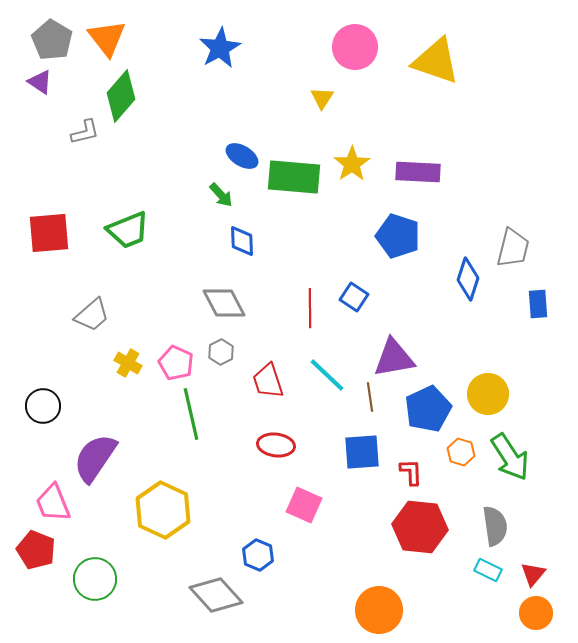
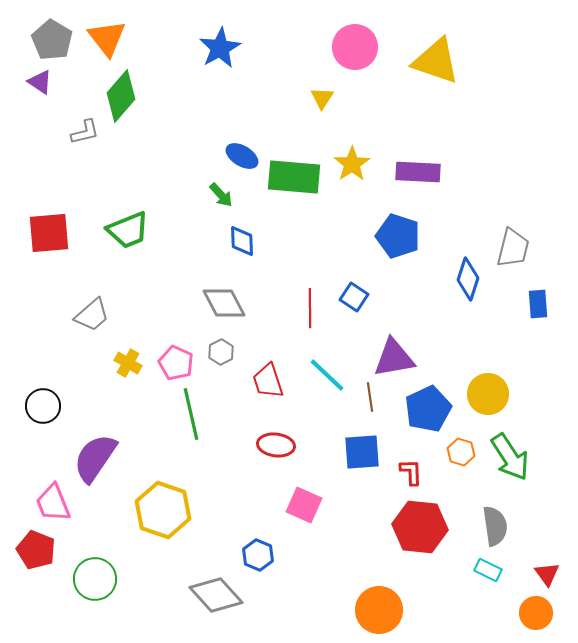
yellow hexagon at (163, 510): rotated 6 degrees counterclockwise
red triangle at (533, 574): moved 14 px right; rotated 16 degrees counterclockwise
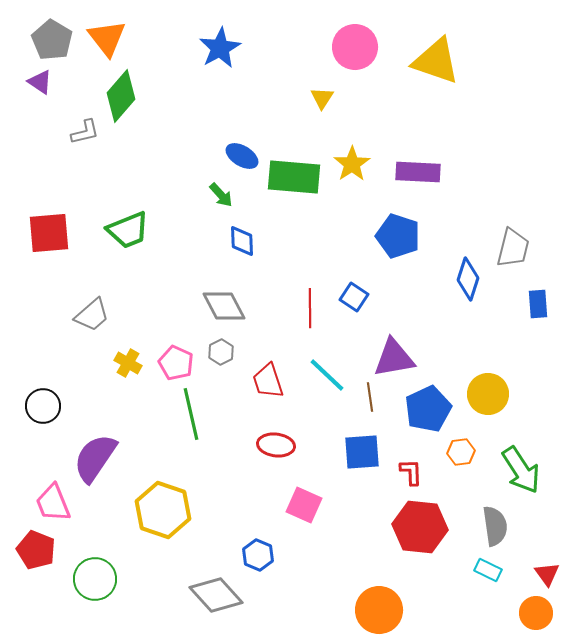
gray diamond at (224, 303): moved 3 px down
orange hexagon at (461, 452): rotated 24 degrees counterclockwise
green arrow at (510, 457): moved 11 px right, 13 px down
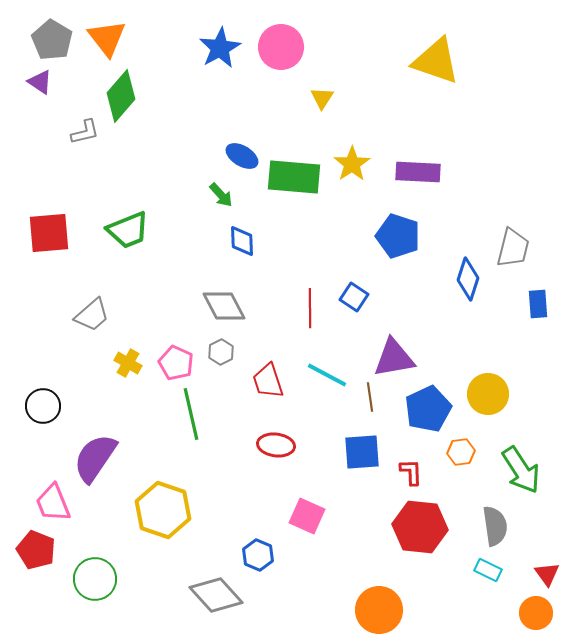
pink circle at (355, 47): moved 74 px left
cyan line at (327, 375): rotated 15 degrees counterclockwise
pink square at (304, 505): moved 3 px right, 11 px down
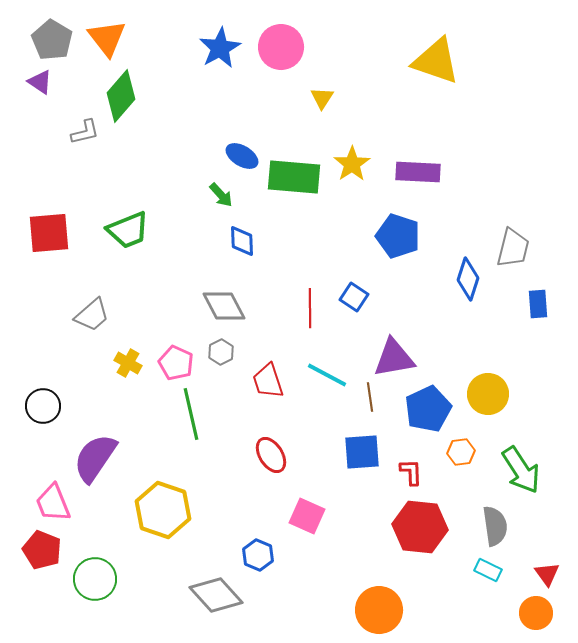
red ellipse at (276, 445): moved 5 px left, 10 px down; rotated 51 degrees clockwise
red pentagon at (36, 550): moved 6 px right
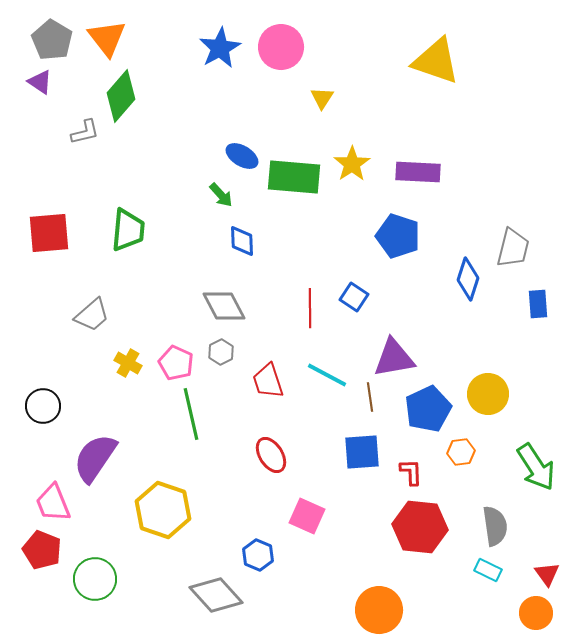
green trapezoid at (128, 230): rotated 63 degrees counterclockwise
green arrow at (521, 470): moved 15 px right, 3 px up
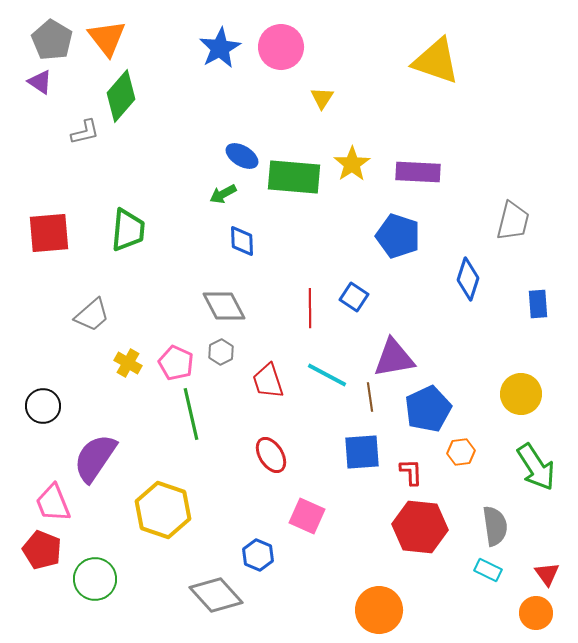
green arrow at (221, 195): moved 2 px right, 1 px up; rotated 104 degrees clockwise
gray trapezoid at (513, 248): moved 27 px up
yellow circle at (488, 394): moved 33 px right
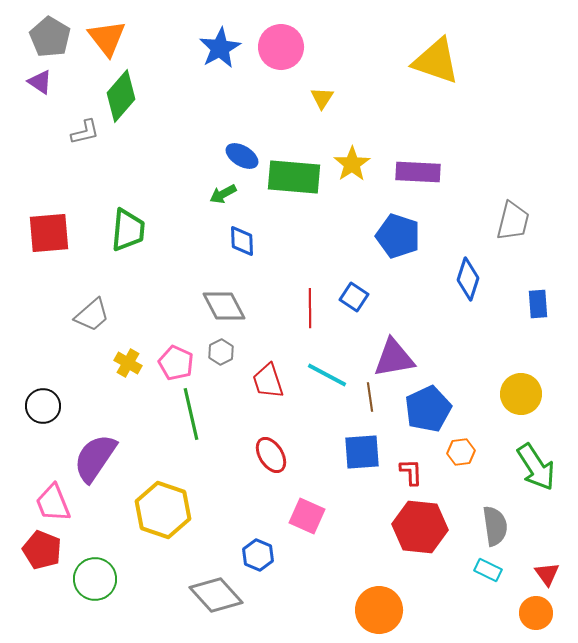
gray pentagon at (52, 40): moved 2 px left, 3 px up
